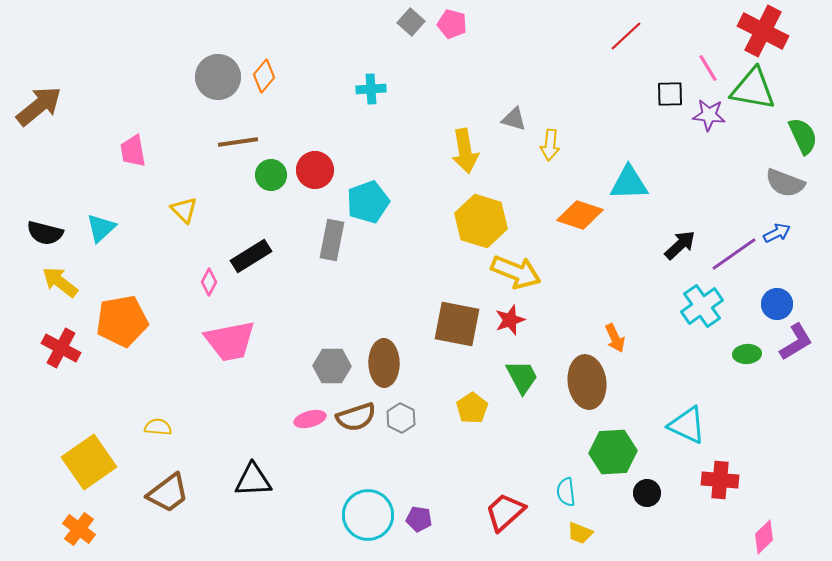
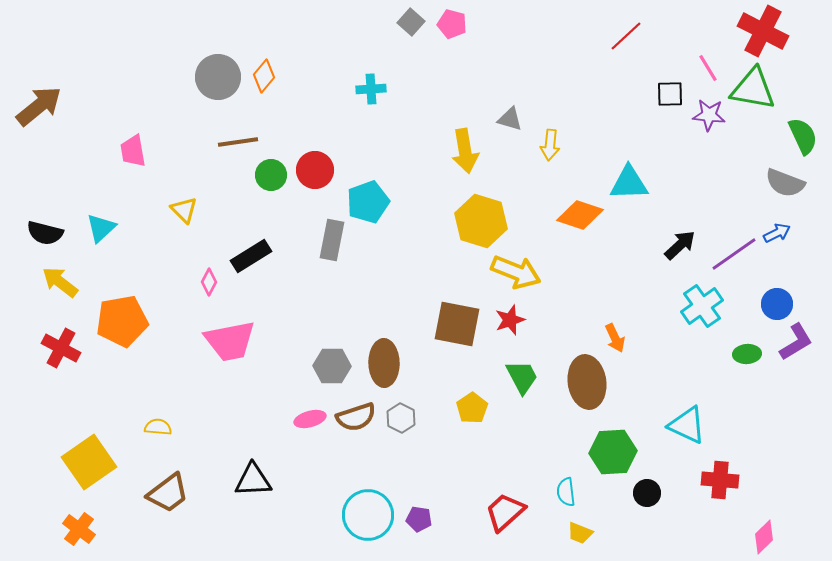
gray triangle at (514, 119): moved 4 px left
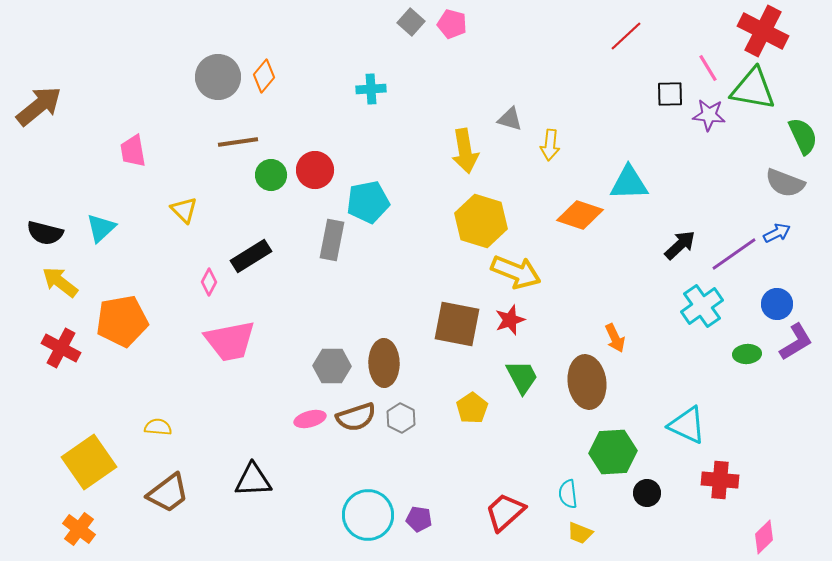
cyan pentagon at (368, 202): rotated 9 degrees clockwise
cyan semicircle at (566, 492): moved 2 px right, 2 px down
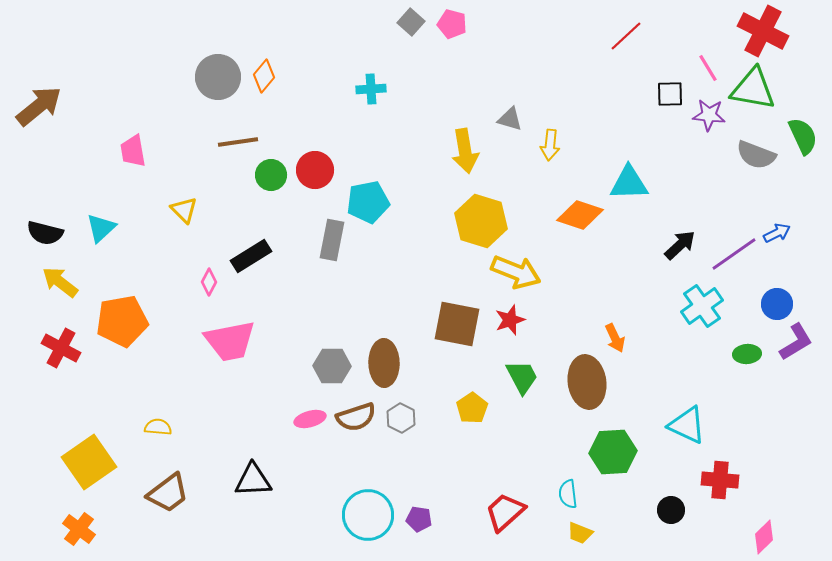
gray semicircle at (785, 183): moved 29 px left, 28 px up
black circle at (647, 493): moved 24 px right, 17 px down
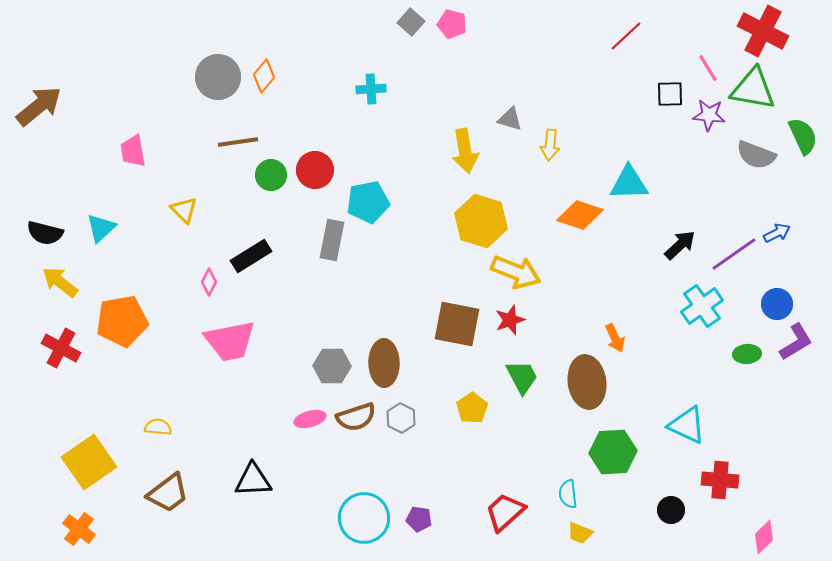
cyan circle at (368, 515): moved 4 px left, 3 px down
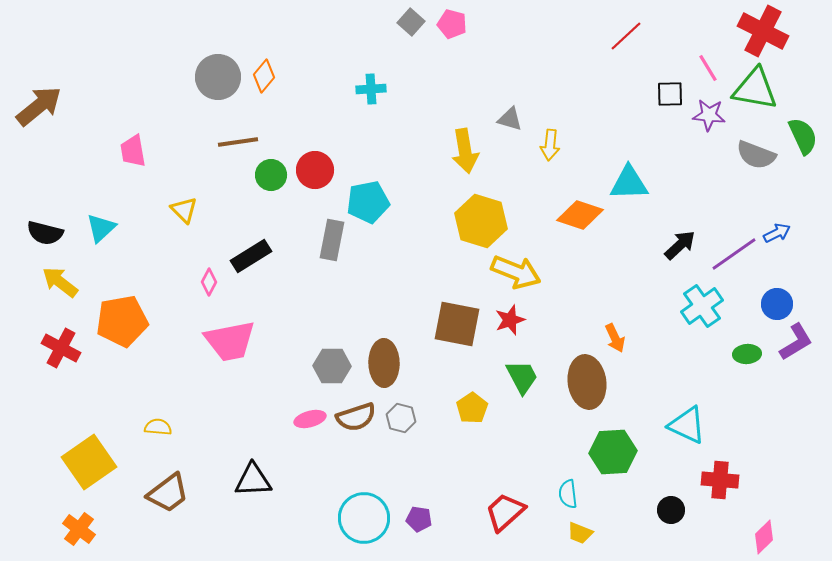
green triangle at (753, 89): moved 2 px right
gray hexagon at (401, 418): rotated 12 degrees counterclockwise
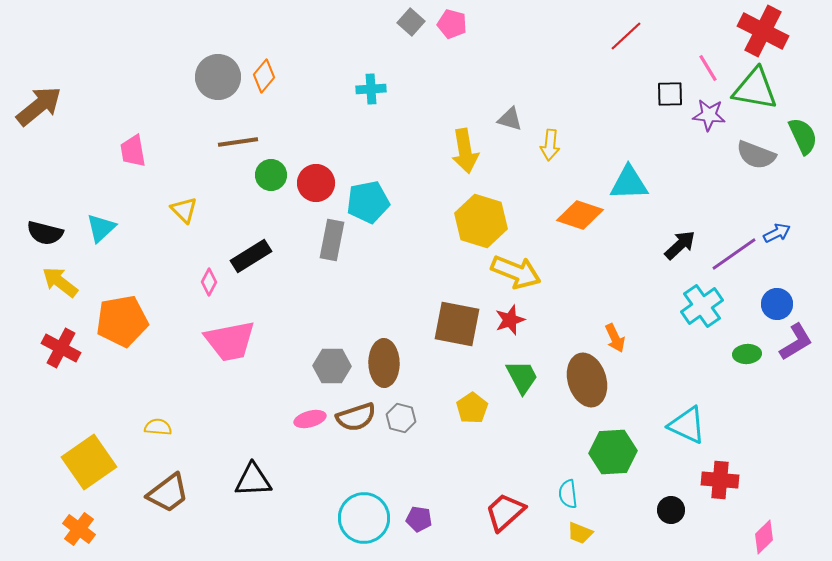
red circle at (315, 170): moved 1 px right, 13 px down
brown ellipse at (587, 382): moved 2 px up; rotated 9 degrees counterclockwise
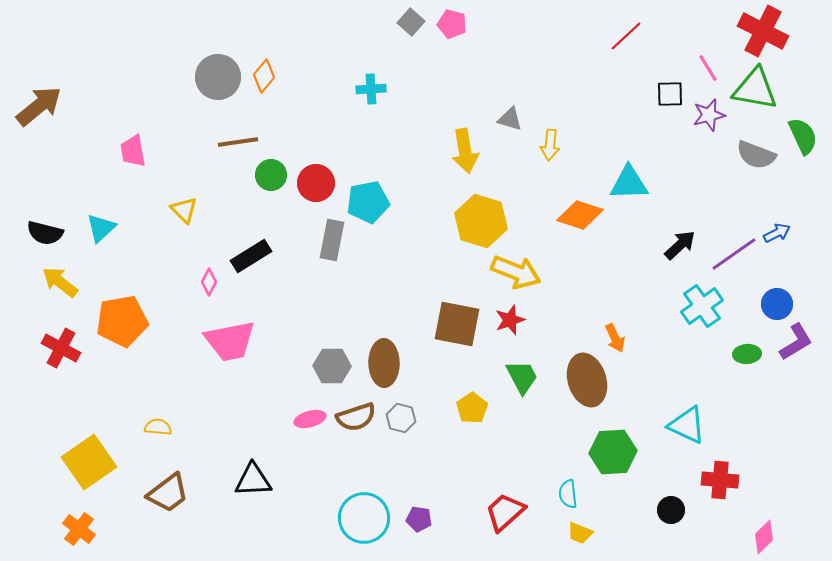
purple star at (709, 115): rotated 20 degrees counterclockwise
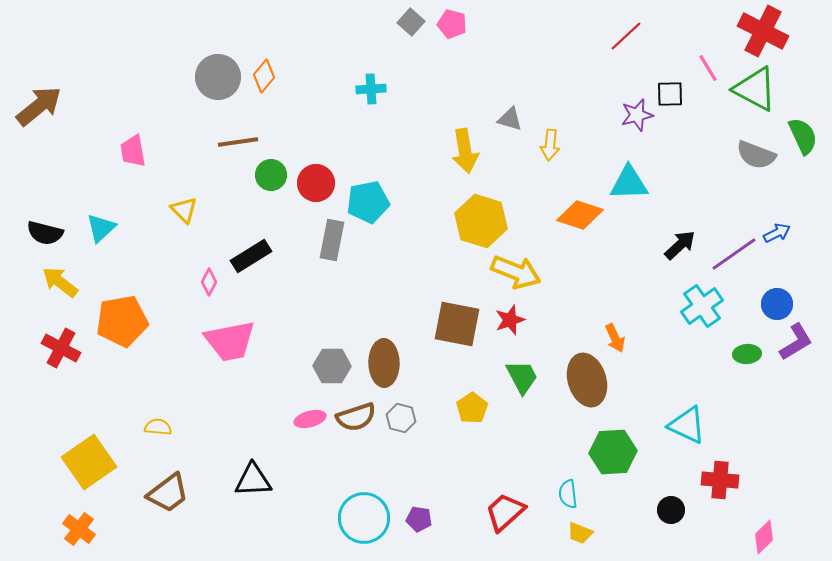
green triangle at (755, 89): rotated 18 degrees clockwise
purple star at (709, 115): moved 72 px left
